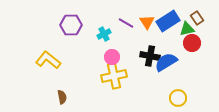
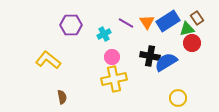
yellow cross: moved 3 px down
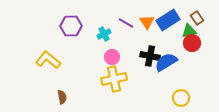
blue rectangle: moved 1 px up
purple hexagon: moved 1 px down
green triangle: moved 2 px right, 2 px down
yellow circle: moved 3 px right
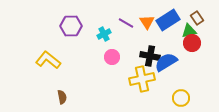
yellow cross: moved 28 px right
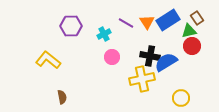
red circle: moved 3 px down
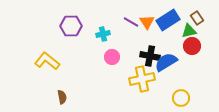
purple line: moved 5 px right, 1 px up
cyan cross: moved 1 px left; rotated 16 degrees clockwise
yellow L-shape: moved 1 px left, 1 px down
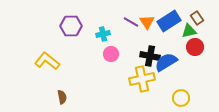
blue rectangle: moved 1 px right, 1 px down
red circle: moved 3 px right, 1 px down
pink circle: moved 1 px left, 3 px up
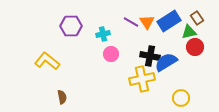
green triangle: moved 1 px down
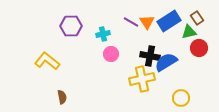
red circle: moved 4 px right, 1 px down
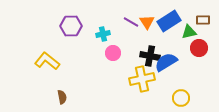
brown rectangle: moved 6 px right, 2 px down; rotated 56 degrees counterclockwise
pink circle: moved 2 px right, 1 px up
